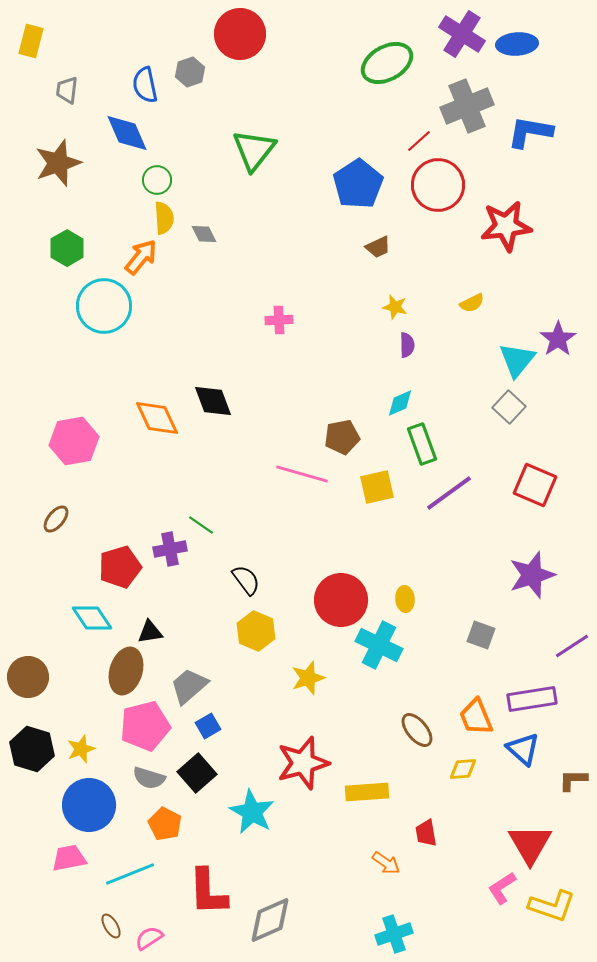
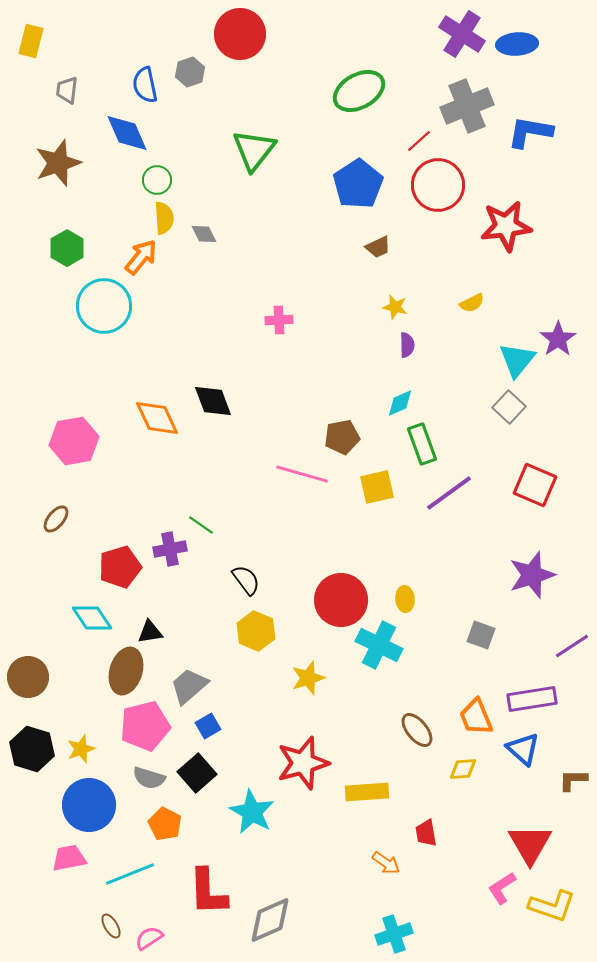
green ellipse at (387, 63): moved 28 px left, 28 px down
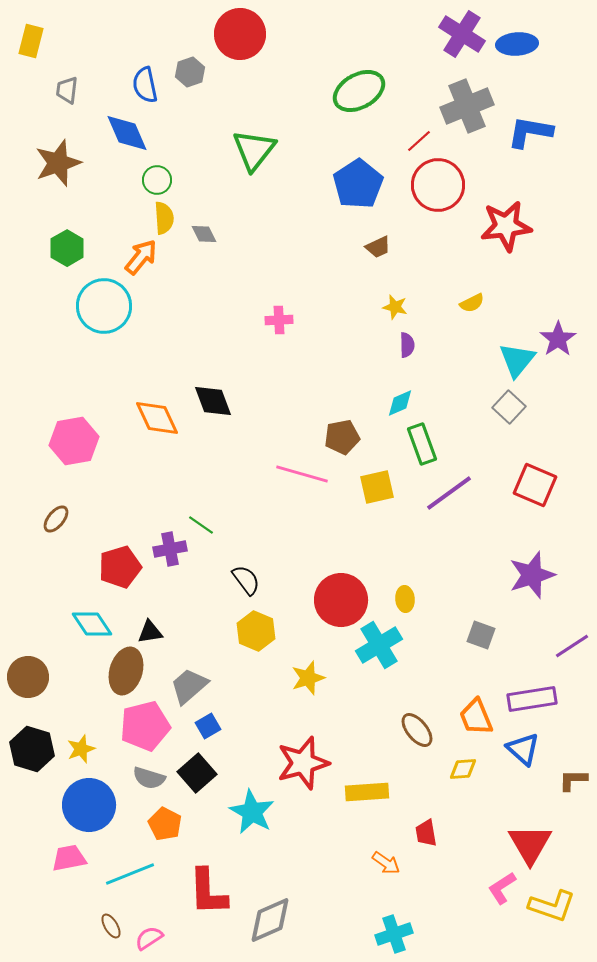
cyan diamond at (92, 618): moved 6 px down
cyan cross at (379, 645): rotated 33 degrees clockwise
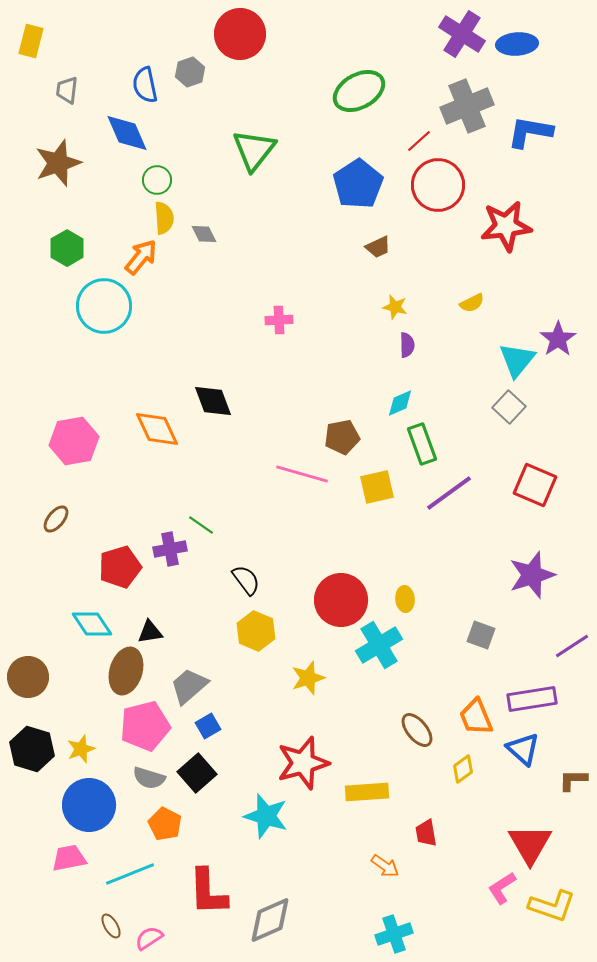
orange diamond at (157, 418): moved 11 px down
yellow diamond at (463, 769): rotated 32 degrees counterclockwise
cyan star at (252, 812): moved 14 px right, 4 px down; rotated 12 degrees counterclockwise
orange arrow at (386, 863): moved 1 px left, 3 px down
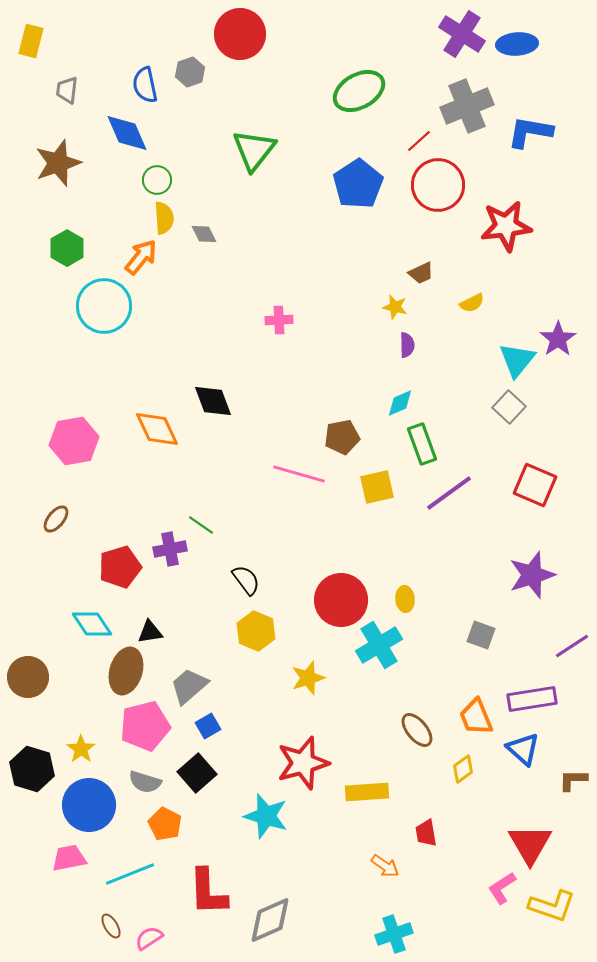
brown trapezoid at (378, 247): moved 43 px right, 26 px down
pink line at (302, 474): moved 3 px left
black hexagon at (32, 749): moved 20 px down
yellow star at (81, 749): rotated 16 degrees counterclockwise
gray semicircle at (149, 778): moved 4 px left, 4 px down
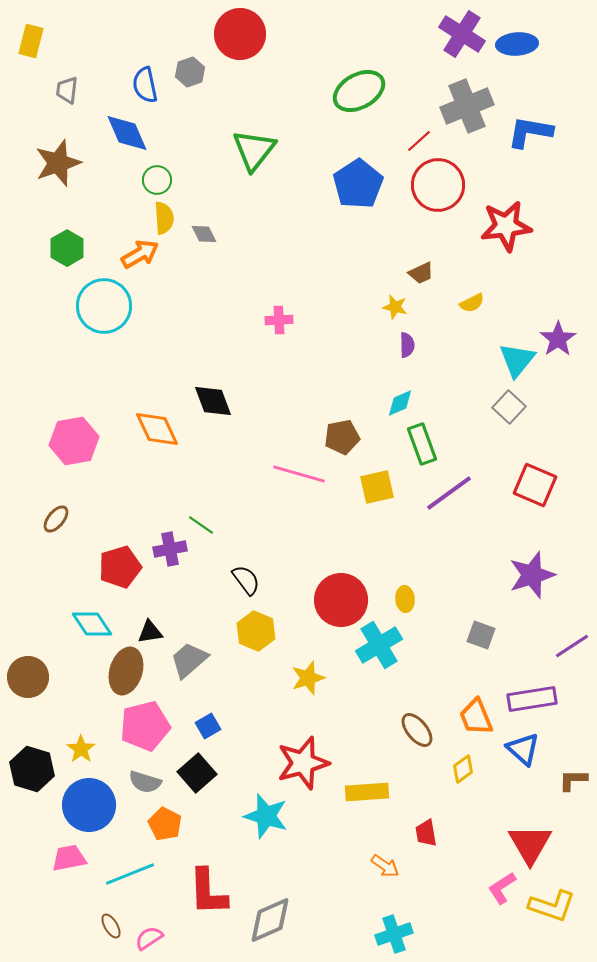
orange arrow at (141, 257): moved 1 px left, 3 px up; rotated 21 degrees clockwise
gray trapezoid at (189, 686): moved 26 px up
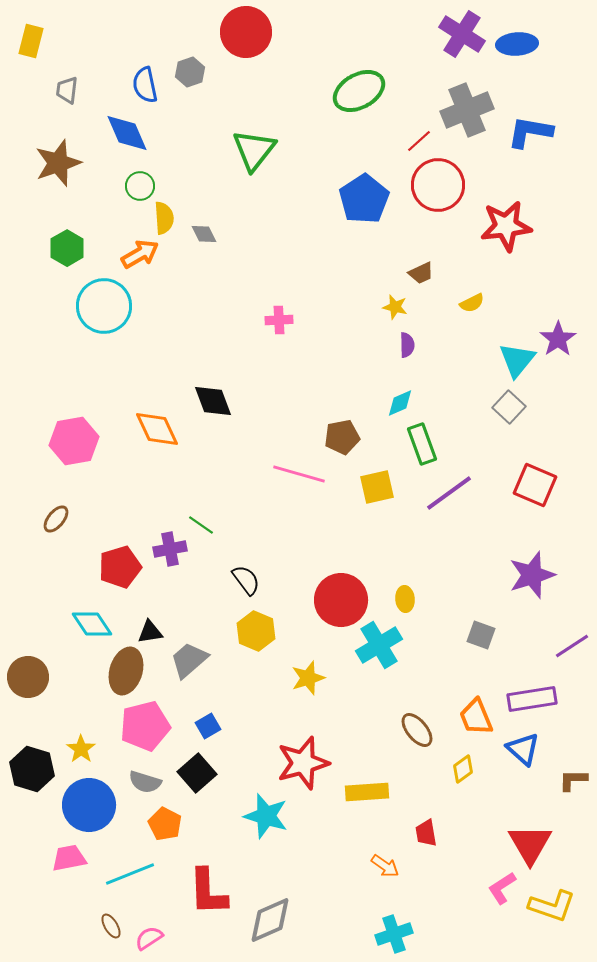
red circle at (240, 34): moved 6 px right, 2 px up
gray cross at (467, 106): moved 4 px down
green circle at (157, 180): moved 17 px left, 6 px down
blue pentagon at (358, 184): moved 6 px right, 15 px down
